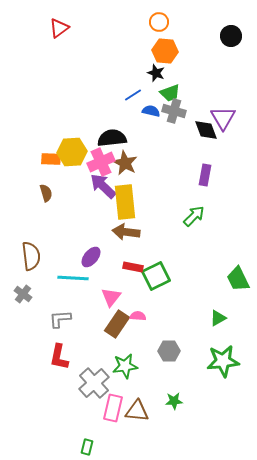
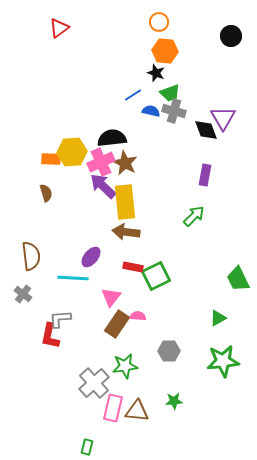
red L-shape at (59, 357): moved 9 px left, 21 px up
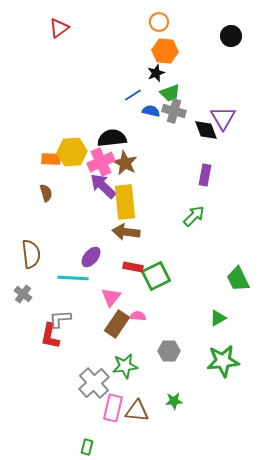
black star at (156, 73): rotated 30 degrees clockwise
brown semicircle at (31, 256): moved 2 px up
